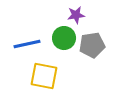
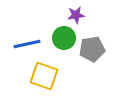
gray pentagon: moved 4 px down
yellow square: rotated 8 degrees clockwise
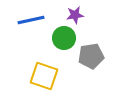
purple star: moved 1 px left
blue line: moved 4 px right, 24 px up
gray pentagon: moved 1 px left, 7 px down
